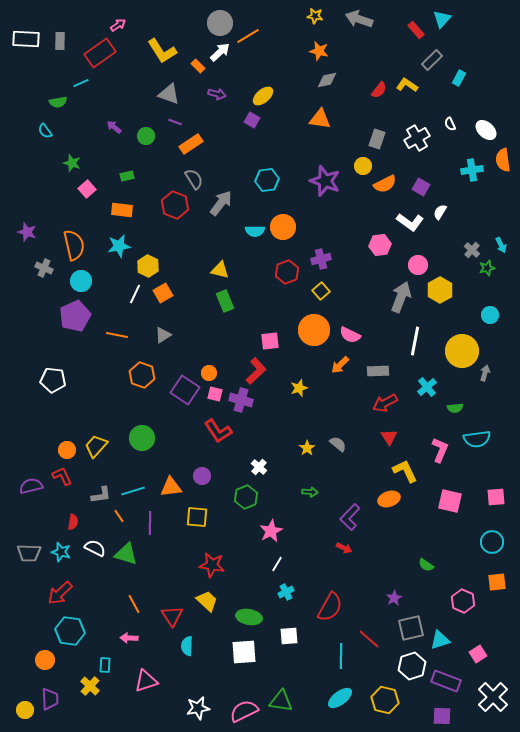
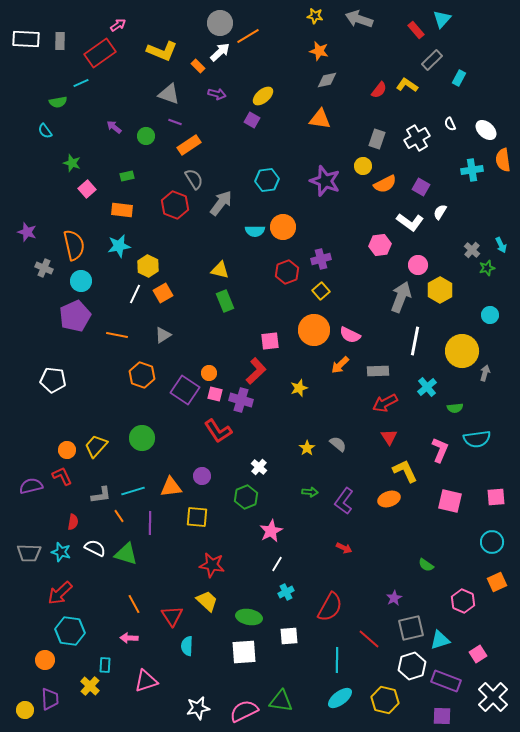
yellow L-shape at (162, 51): rotated 36 degrees counterclockwise
orange rectangle at (191, 144): moved 2 px left, 1 px down
purple L-shape at (350, 517): moved 6 px left, 16 px up; rotated 8 degrees counterclockwise
orange square at (497, 582): rotated 18 degrees counterclockwise
cyan line at (341, 656): moved 4 px left, 4 px down
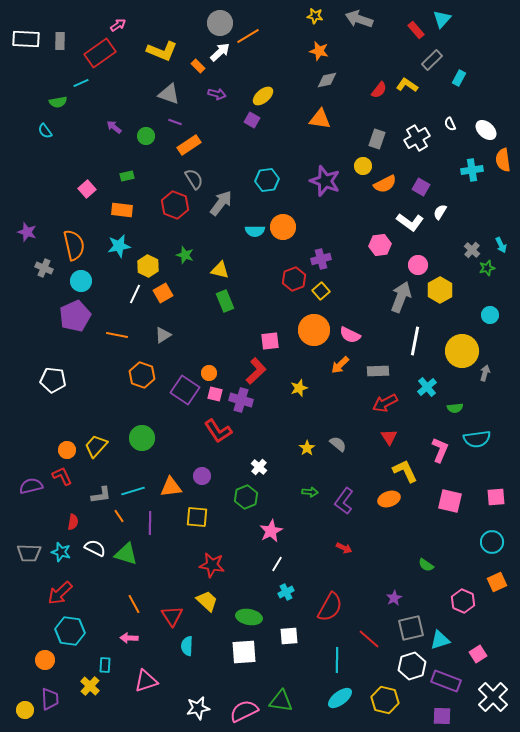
green star at (72, 163): moved 113 px right, 92 px down
red hexagon at (287, 272): moved 7 px right, 7 px down
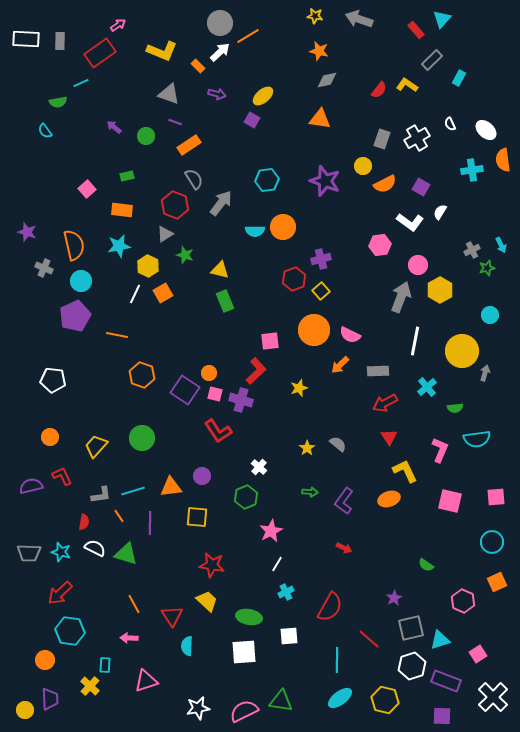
gray rectangle at (377, 139): moved 5 px right
gray cross at (472, 250): rotated 21 degrees clockwise
gray triangle at (163, 335): moved 2 px right, 101 px up
orange circle at (67, 450): moved 17 px left, 13 px up
red semicircle at (73, 522): moved 11 px right
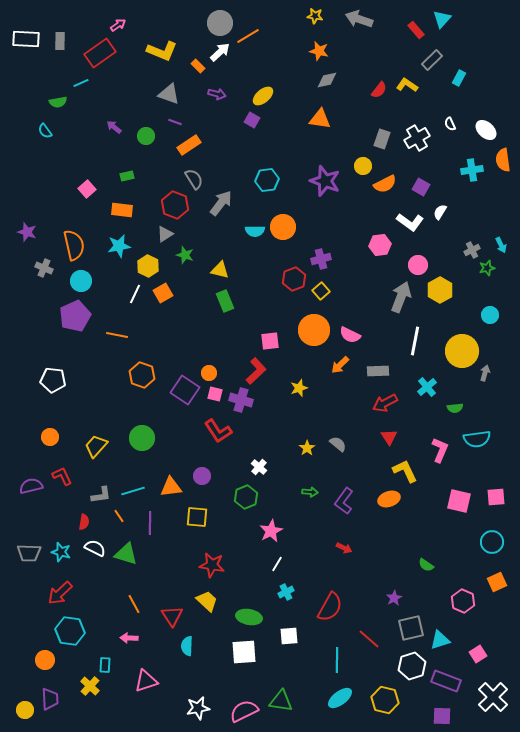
pink square at (450, 501): moved 9 px right
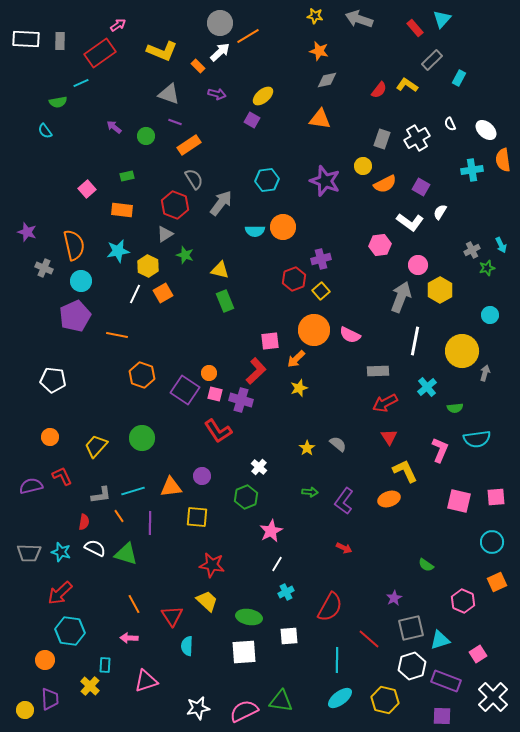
red rectangle at (416, 30): moved 1 px left, 2 px up
cyan star at (119, 246): moved 1 px left, 5 px down
orange arrow at (340, 365): moved 44 px left, 6 px up
